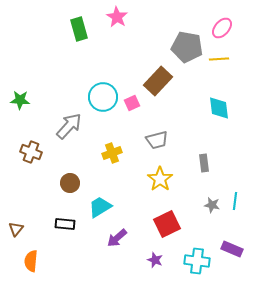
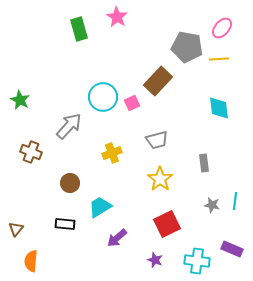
green star: rotated 24 degrees clockwise
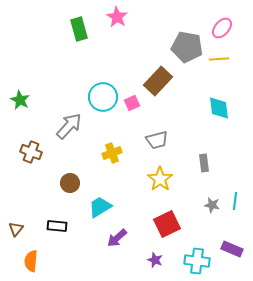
black rectangle: moved 8 px left, 2 px down
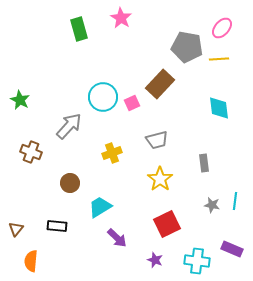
pink star: moved 4 px right, 1 px down
brown rectangle: moved 2 px right, 3 px down
purple arrow: rotated 95 degrees counterclockwise
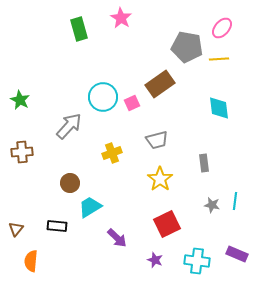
brown rectangle: rotated 12 degrees clockwise
brown cross: moved 9 px left; rotated 25 degrees counterclockwise
cyan trapezoid: moved 10 px left
purple rectangle: moved 5 px right, 5 px down
